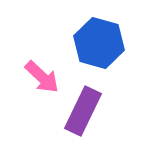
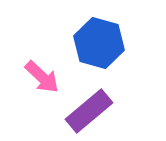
purple rectangle: moved 6 px right; rotated 24 degrees clockwise
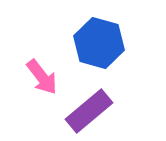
pink arrow: rotated 9 degrees clockwise
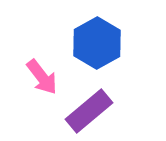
blue hexagon: moved 2 px left; rotated 15 degrees clockwise
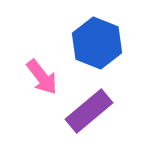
blue hexagon: rotated 9 degrees counterclockwise
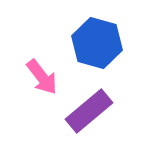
blue hexagon: rotated 6 degrees counterclockwise
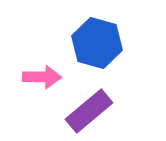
pink arrow: rotated 51 degrees counterclockwise
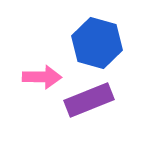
purple rectangle: moved 11 px up; rotated 18 degrees clockwise
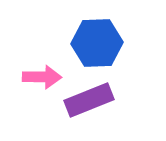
blue hexagon: rotated 18 degrees counterclockwise
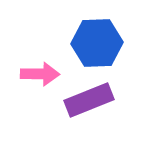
pink arrow: moved 2 px left, 3 px up
